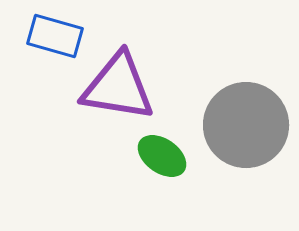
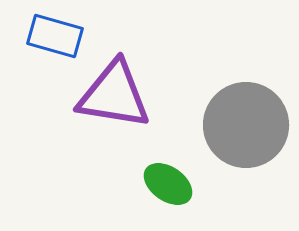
purple triangle: moved 4 px left, 8 px down
green ellipse: moved 6 px right, 28 px down
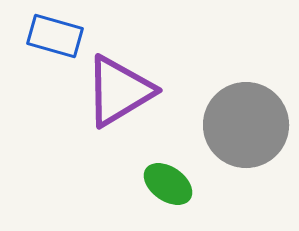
purple triangle: moved 5 px right, 4 px up; rotated 40 degrees counterclockwise
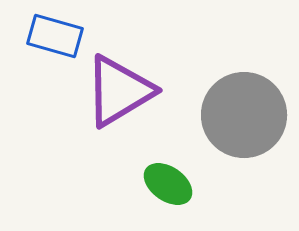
gray circle: moved 2 px left, 10 px up
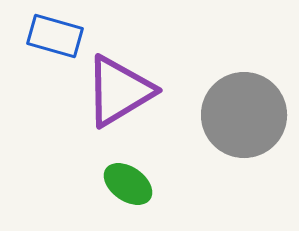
green ellipse: moved 40 px left
